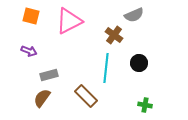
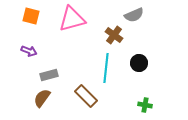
pink triangle: moved 3 px right, 2 px up; rotated 12 degrees clockwise
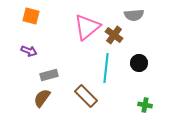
gray semicircle: rotated 18 degrees clockwise
pink triangle: moved 15 px right, 8 px down; rotated 24 degrees counterclockwise
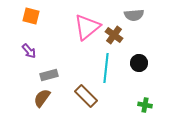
purple arrow: rotated 28 degrees clockwise
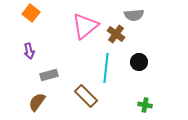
orange square: moved 3 px up; rotated 24 degrees clockwise
pink triangle: moved 2 px left, 1 px up
brown cross: moved 2 px right, 1 px up
purple arrow: rotated 28 degrees clockwise
black circle: moved 1 px up
brown semicircle: moved 5 px left, 4 px down
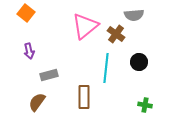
orange square: moved 5 px left
brown rectangle: moved 2 px left, 1 px down; rotated 45 degrees clockwise
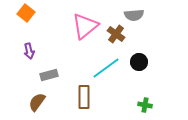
cyan line: rotated 48 degrees clockwise
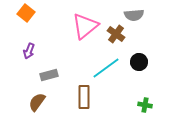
purple arrow: rotated 35 degrees clockwise
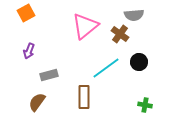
orange square: rotated 24 degrees clockwise
brown cross: moved 4 px right
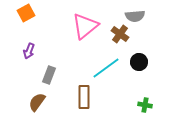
gray semicircle: moved 1 px right, 1 px down
gray rectangle: rotated 54 degrees counterclockwise
